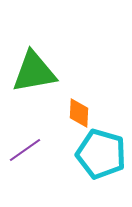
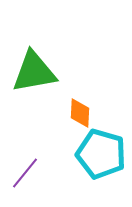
orange diamond: moved 1 px right
purple line: moved 23 px down; rotated 16 degrees counterclockwise
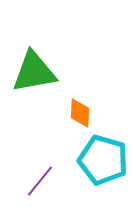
cyan pentagon: moved 2 px right, 6 px down
purple line: moved 15 px right, 8 px down
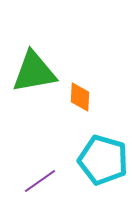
orange diamond: moved 16 px up
purple line: rotated 16 degrees clockwise
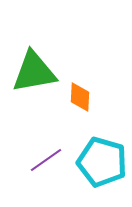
cyan pentagon: moved 1 px left, 2 px down
purple line: moved 6 px right, 21 px up
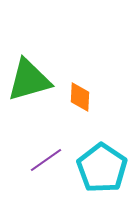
green triangle: moved 5 px left, 8 px down; rotated 6 degrees counterclockwise
cyan pentagon: moved 6 px down; rotated 18 degrees clockwise
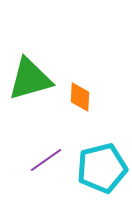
green triangle: moved 1 px right, 1 px up
cyan pentagon: rotated 24 degrees clockwise
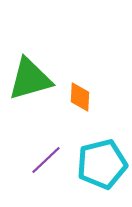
purple line: rotated 8 degrees counterclockwise
cyan pentagon: moved 4 px up
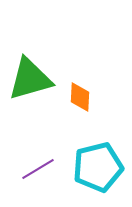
purple line: moved 8 px left, 9 px down; rotated 12 degrees clockwise
cyan pentagon: moved 4 px left, 3 px down
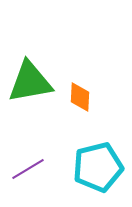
green triangle: moved 3 px down; rotated 6 degrees clockwise
purple line: moved 10 px left
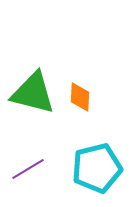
green triangle: moved 3 px right, 11 px down; rotated 24 degrees clockwise
cyan pentagon: moved 1 px left, 1 px down
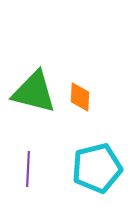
green triangle: moved 1 px right, 1 px up
purple line: rotated 56 degrees counterclockwise
